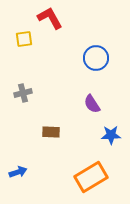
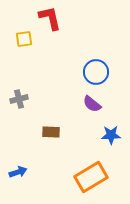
red L-shape: rotated 16 degrees clockwise
blue circle: moved 14 px down
gray cross: moved 4 px left, 6 px down
purple semicircle: rotated 18 degrees counterclockwise
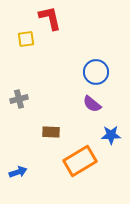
yellow square: moved 2 px right
orange rectangle: moved 11 px left, 16 px up
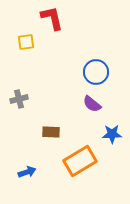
red L-shape: moved 2 px right
yellow square: moved 3 px down
blue star: moved 1 px right, 1 px up
blue arrow: moved 9 px right
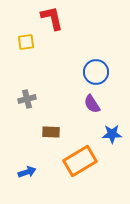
gray cross: moved 8 px right
purple semicircle: rotated 18 degrees clockwise
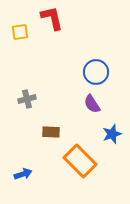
yellow square: moved 6 px left, 10 px up
blue star: rotated 18 degrees counterclockwise
orange rectangle: rotated 76 degrees clockwise
blue arrow: moved 4 px left, 2 px down
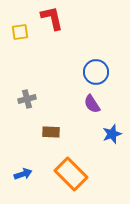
orange rectangle: moved 9 px left, 13 px down
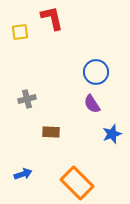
orange rectangle: moved 6 px right, 9 px down
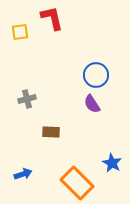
blue circle: moved 3 px down
blue star: moved 29 px down; rotated 24 degrees counterclockwise
